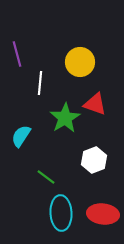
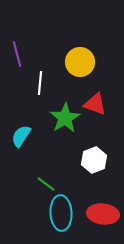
green line: moved 7 px down
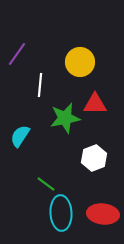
purple line: rotated 50 degrees clockwise
white line: moved 2 px down
red triangle: rotated 20 degrees counterclockwise
green star: rotated 20 degrees clockwise
cyan semicircle: moved 1 px left
white hexagon: moved 2 px up
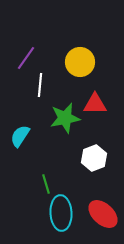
purple line: moved 9 px right, 4 px down
green line: rotated 36 degrees clockwise
red ellipse: rotated 36 degrees clockwise
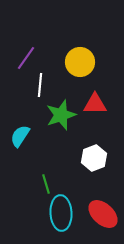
green star: moved 4 px left, 3 px up; rotated 8 degrees counterclockwise
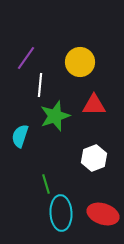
red triangle: moved 1 px left, 1 px down
green star: moved 6 px left, 1 px down
cyan semicircle: rotated 15 degrees counterclockwise
red ellipse: rotated 24 degrees counterclockwise
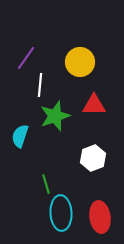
white hexagon: moved 1 px left
red ellipse: moved 3 px left, 3 px down; rotated 64 degrees clockwise
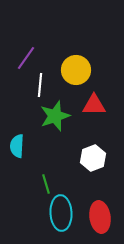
yellow circle: moved 4 px left, 8 px down
cyan semicircle: moved 3 px left, 10 px down; rotated 15 degrees counterclockwise
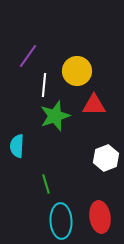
purple line: moved 2 px right, 2 px up
yellow circle: moved 1 px right, 1 px down
white line: moved 4 px right
white hexagon: moved 13 px right
cyan ellipse: moved 8 px down
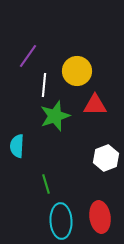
red triangle: moved 1 px right
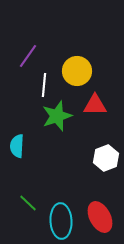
green star: moved 2 px right
green line: moved 18 px left, 19 px down; rotated 30 degrees counterclockwise
red ellipse: rotated 20 degrees counterclockwise
